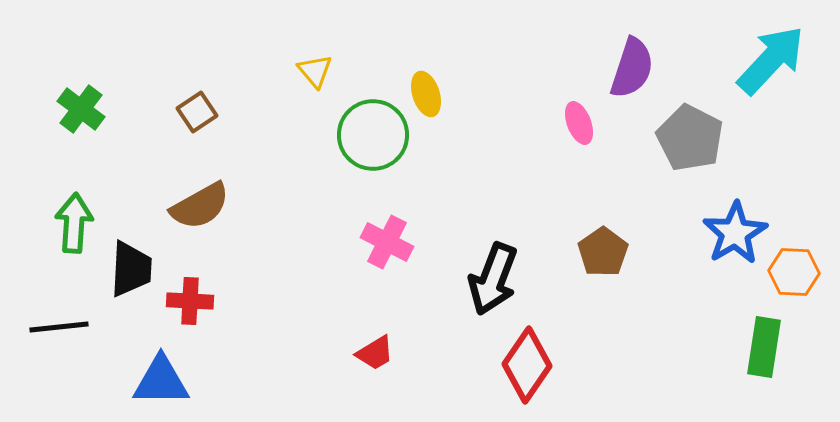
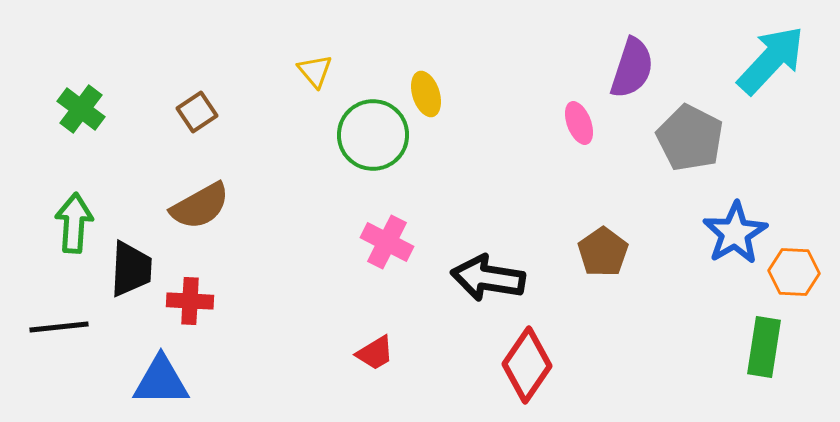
black arrow: moved 5 px left, 1 px up; rotated 78 degrees clockwise
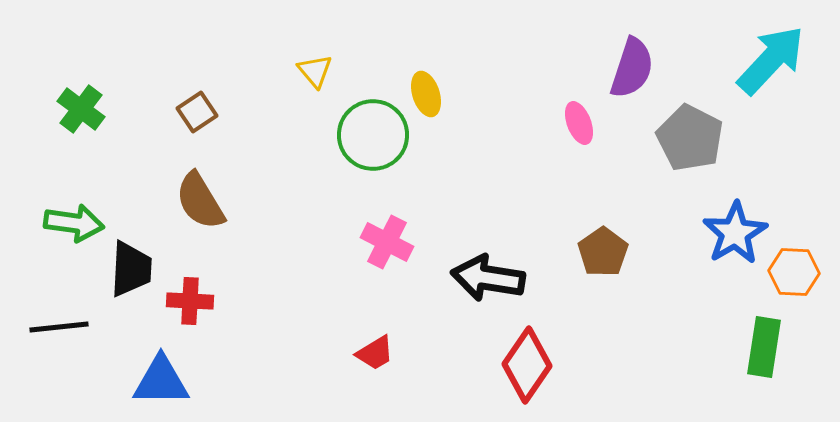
brown semicircle: moved 5 px up; rotated 88 degrees clockwise
green arrow: rotated 94 degrees clockwise
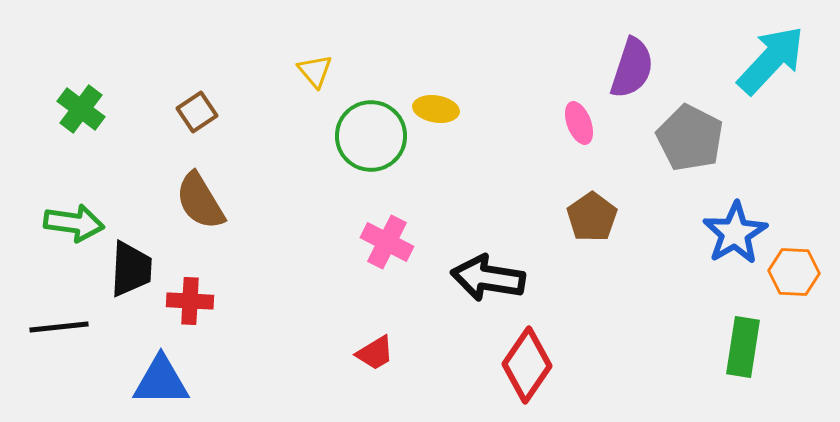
yellow ellipse: moved 10 px right, 15 px down; rotated 63 degrees counterclockwise
green circle: moved 2 px left, 1 px down
brown pentagon: moved 11 px left, 35 px up
green rectangle: moved 21 px left
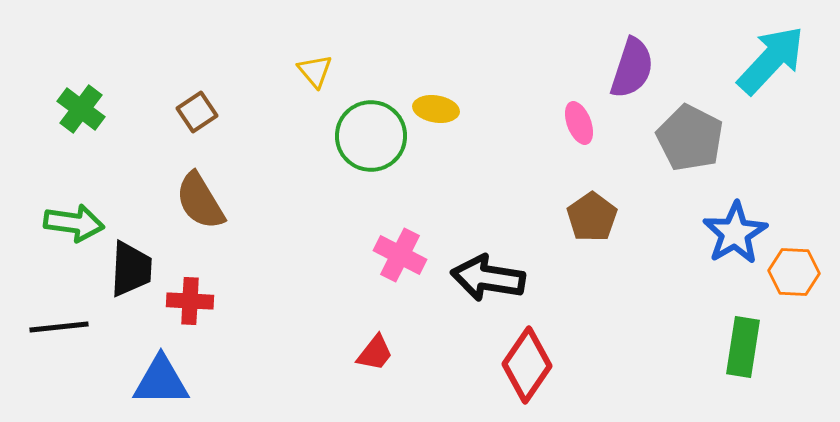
pink cross: moved 13 px right, 13 px down
red trapezoid: rotated 21 degrees counterclockwise
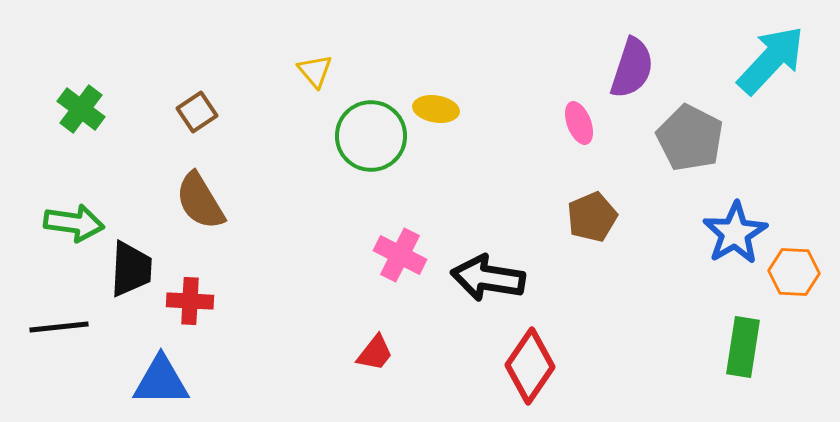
brown pentagon: rotated 12 degrees clockwise
red diamond: moved 3 px right, 1 px down
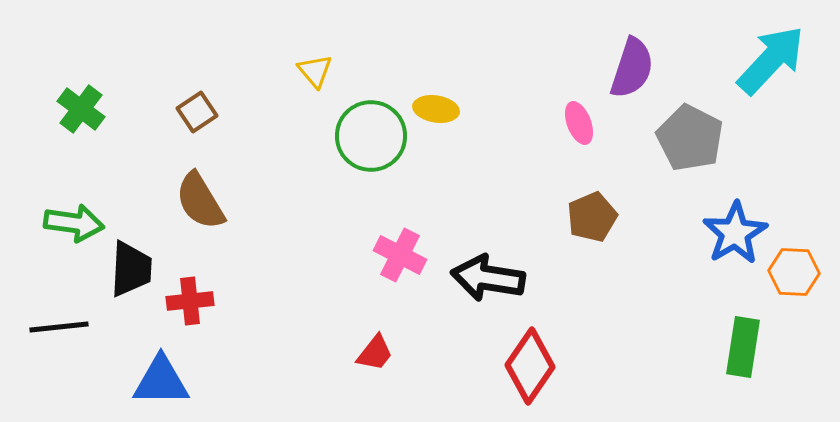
red cross: rotated 9 degrees counterclockwise
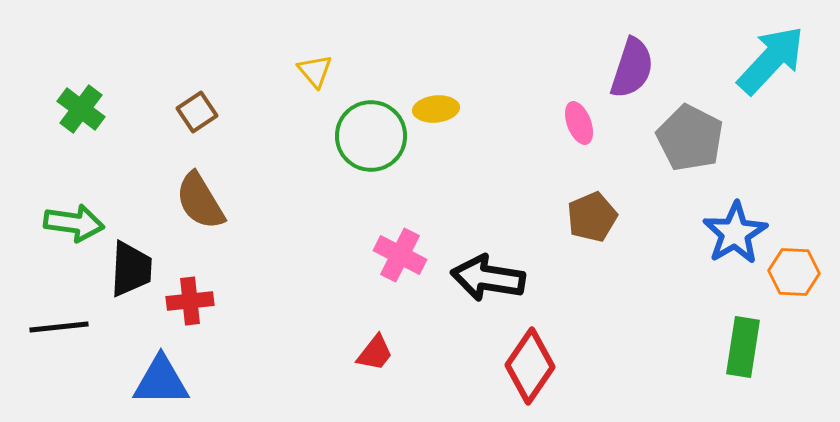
yellow ellipse: rotated 15 degrees counterclockwise
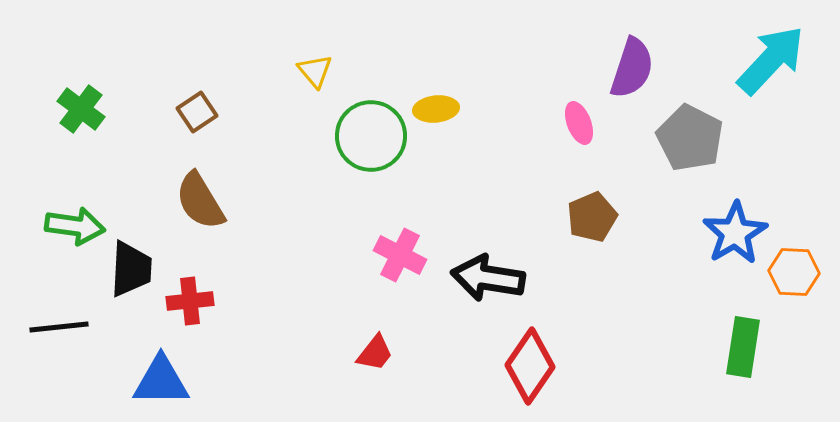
green arrow: moved 1 px right, 3 px down
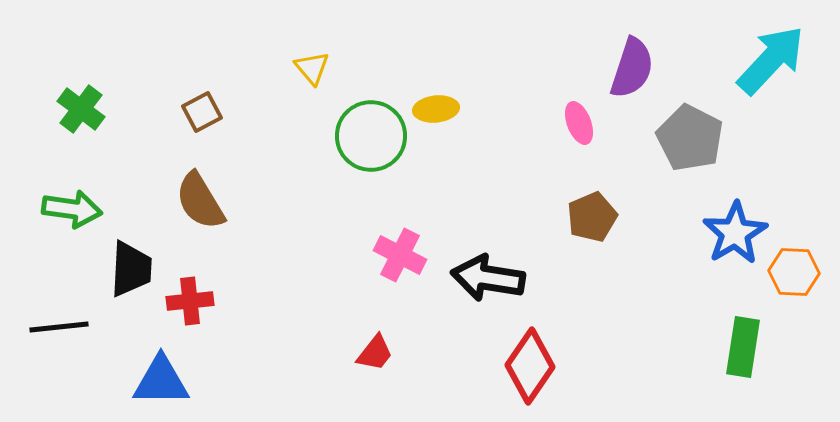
yellow triangle: moved 3 px left, 3 px up
brown square: moved 5 px right; rotated 6 degrees clockwise
green arrow: moved 3 px left, 17 px up
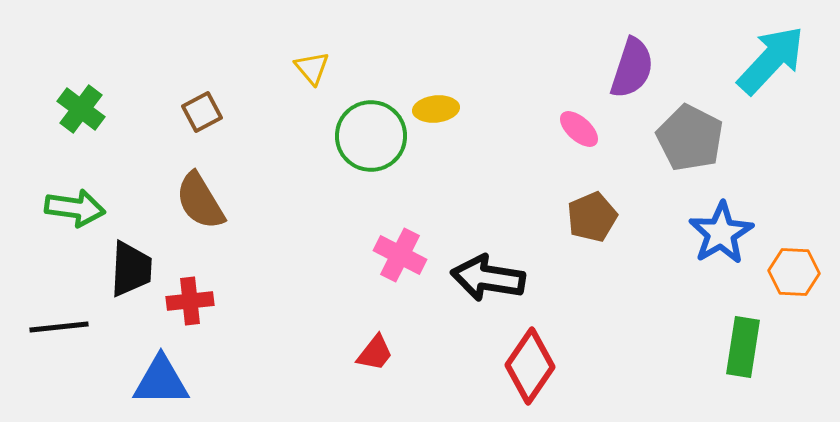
pink ellipse: moved 6 px down; rotated 27 degrees counterclockwise
green arrow: moved 3 px right, 1 px up
blue star: moved 14 px left
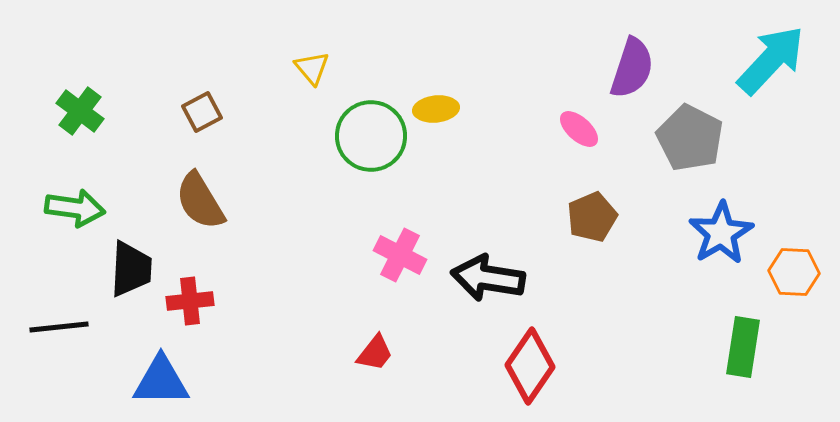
green cross: moved 1 px left, 2 px down
